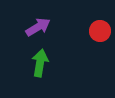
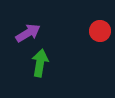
purple arrow: moved 10 px left, 6 px down
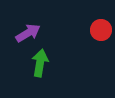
red circle: moved 1 px right, 1 px up
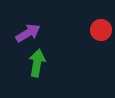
green arrow: moved 3 px left
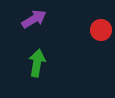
purple arrow: moved 6 px right, 14 px up
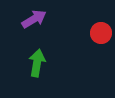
red circle: moved 3 px down
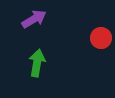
red circle: moved 5 px down
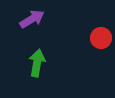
purple arrow: moved 2 px left
